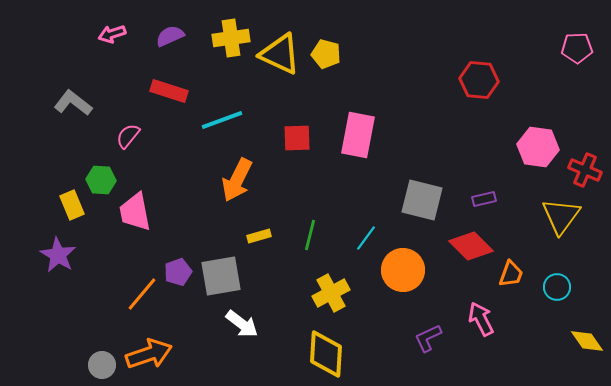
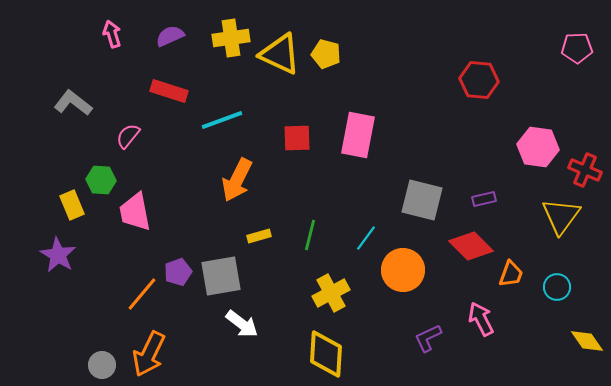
pink arrow at (112, 34): rotated 92 degrees clockwise
orange arrow at (149, 354): rotated 135 degrees clockwise
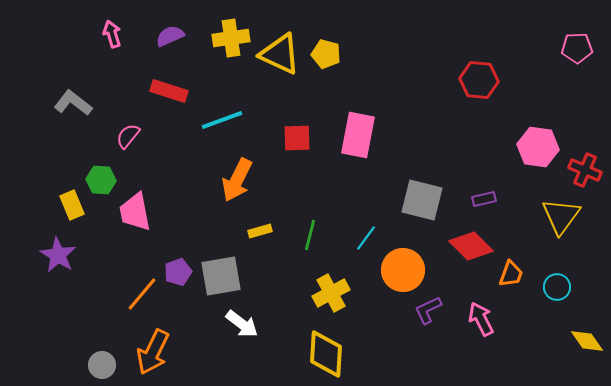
yellow rectangle at (259, 236): moved 1 px right, 5 px up
purple L-shape at (428, 338): moved 28 px up
orange arrow at (149, 354): moved 4 px right, 2 px up
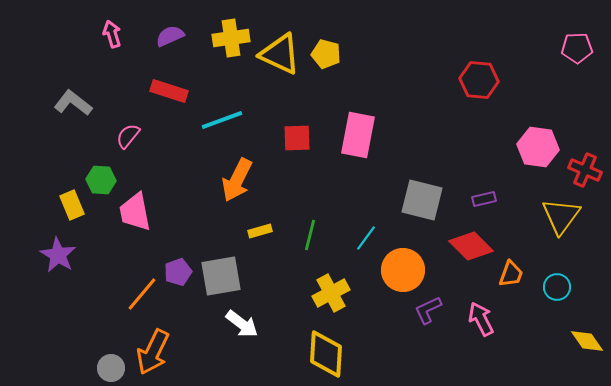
gray circle at (102, 365): moved 9 px right, 3 px down
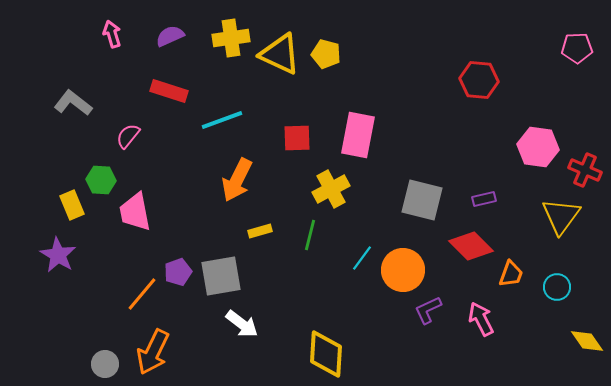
cyan line at (366, 238): moved 4 px left, 20 px down
yellow cross at (331, 293): moved 104 px up
gray circle at (111, 368): moved 6 px left, 4 px up
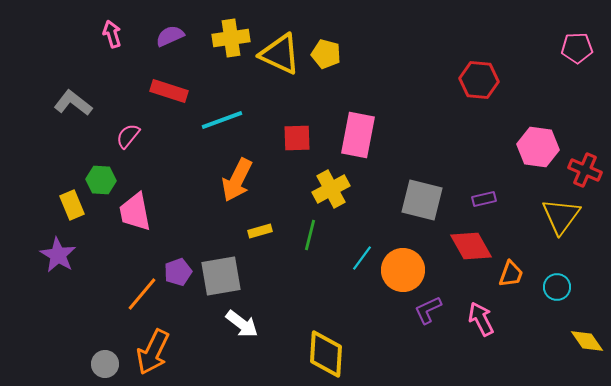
red diamond at (471, 246): rotated 15 degrees clockwise
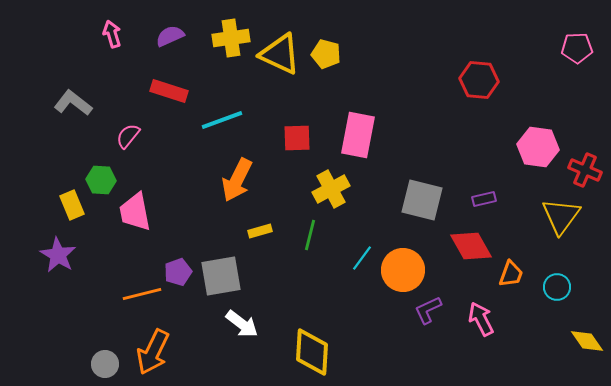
orange line at (142, 294): rotated 36 degrees clockwise
yellow diamond at (326, 354): moved 14 px left, 2 px up
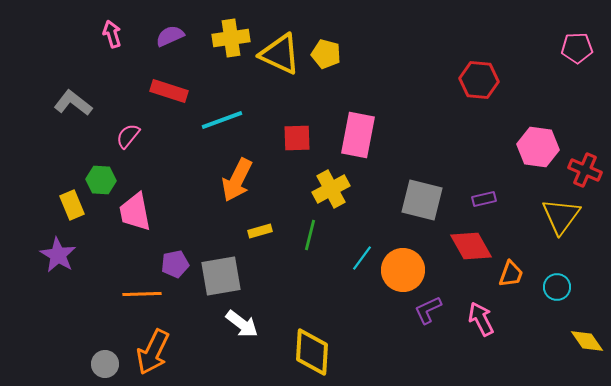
purple pentagon at (178, 272): moved 3 px left, 8 px up; rotated 8 degrees clockwise
orange line at (142, 294): rotated 12 degrees clockwise
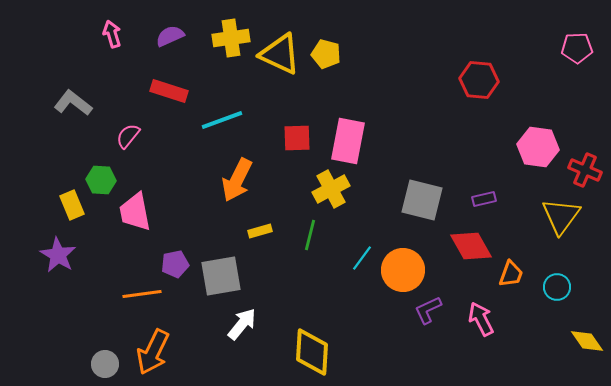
pink rectangle at (358, 135): moved 10 px left, 6 px down
orange line at (142, 294): rotated 6 degrees counterclockwise
white arrow at (242, 324): rotated 88 degrees counterclockwise
